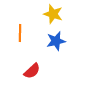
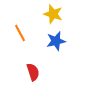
orange line: rotated 30 degrees counterclockwise
red semicircle: moved 1 px right, 1 px down; rotated 66 degrees counterclockwise
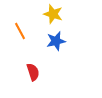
orange line: moved 2 px up
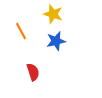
orange line: moved 1 px right
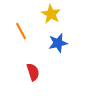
yellow star: moved 2 px left; rotated 12 degrees clockwise
blue star: moved 2 px right, 2 px down
